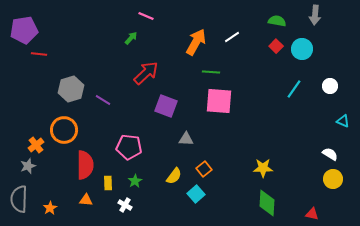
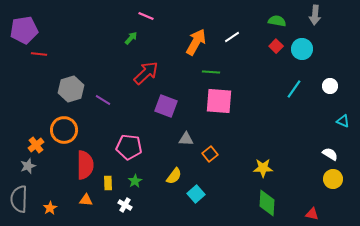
orange square: moved 6 px right, 15 px up
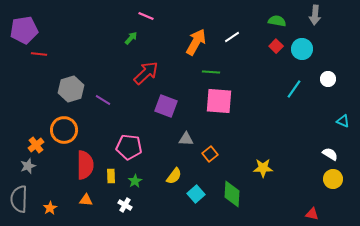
white circle: moved 2 px left, 7 px up
yellow rectangle: moved 3 px right, 7 px up
green diamond: moved 35 px left, 9 px up
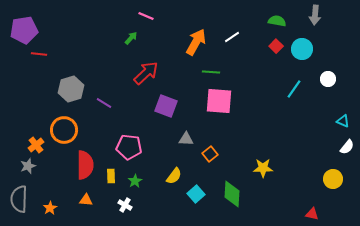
purple line: moved 1 px right, 3 px down
white semicircle: moved 17 px right, 7 px up; rotated 98 degrees clockwise
